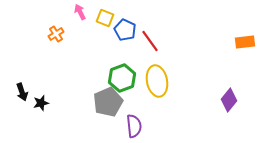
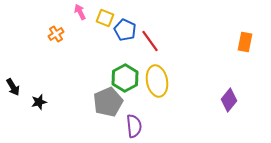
orange rectangle: rotated 72 degrees counterclockwise
green hexagon: moved 3 px right; rotated 8 degrees counterclockwise
black arrow: moved 9 px left, 5 px up; rotated 12 degrees counterclockwise
black star: moved 2 px left, 1 px up
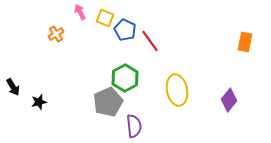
yellow ellipse: moved 20 px right, 9 px down
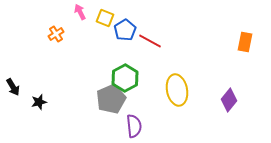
blue pentagon: rotated 15 degrees clockwise
red line: rotated 25 degrees counterclockwise
gray pentagon: moved 3 px right, 3 px up
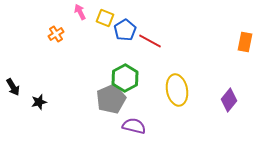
purple semicircle: rotated 70 degrees counterclockwise
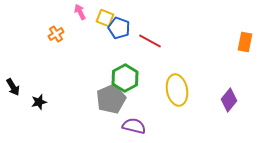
blue pentagon: moved 6 px left, 2 px up; rotated 20 degrees counterclockwise
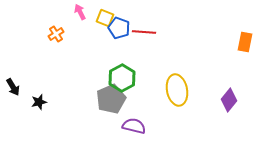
red line: moved 6 px left, 9 px up; rotated 25 degrees counterclockwise
green hexagon: moved 3 px left
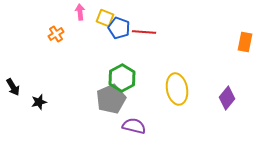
pink arrow: rotated 21 degrees clockwise
yellow ellipse: moved 1 px up
purple diamond: moved 2 px left, 2 px up
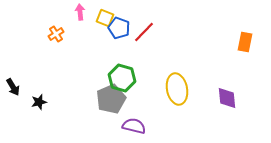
red line: rotated 50 degrees counterclockwise
green hexagon: rotated 16 degrees counterclockwise
purple diamond: rotated 45 degrees counterclockwise
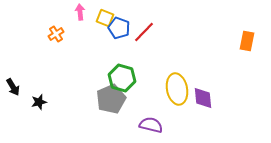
orange rectangle: moved 2 px right, 1 px up
purple diamond: moved 24 px left
purple semicircle: moved 17 px right, 1 px up
